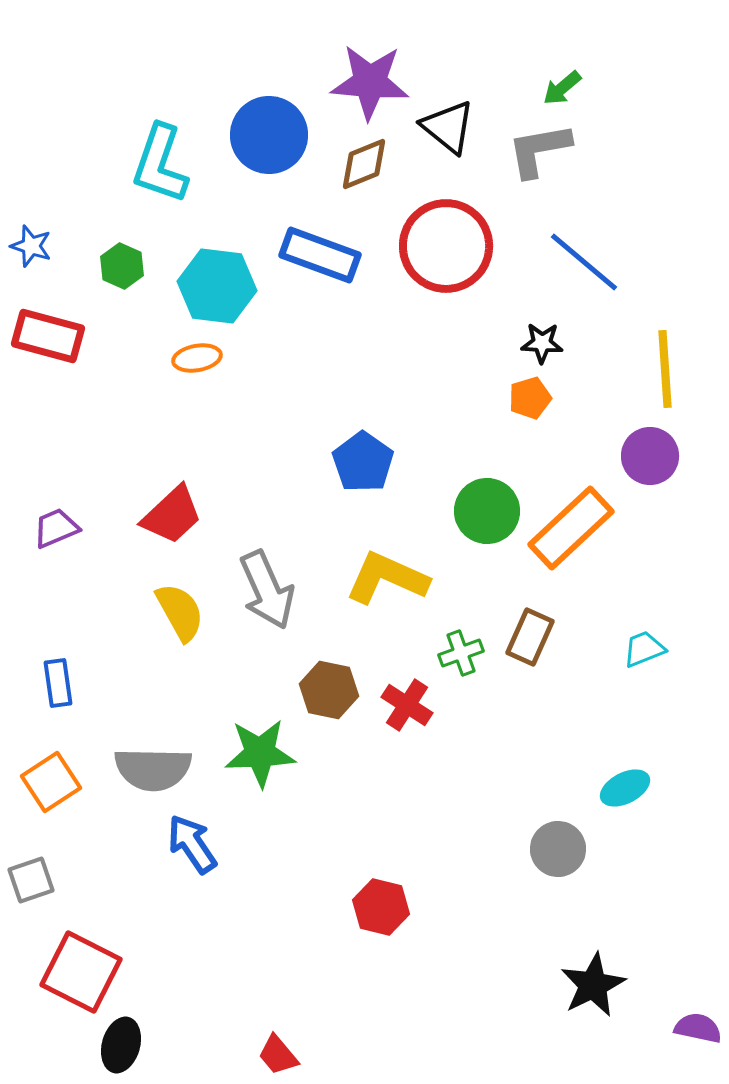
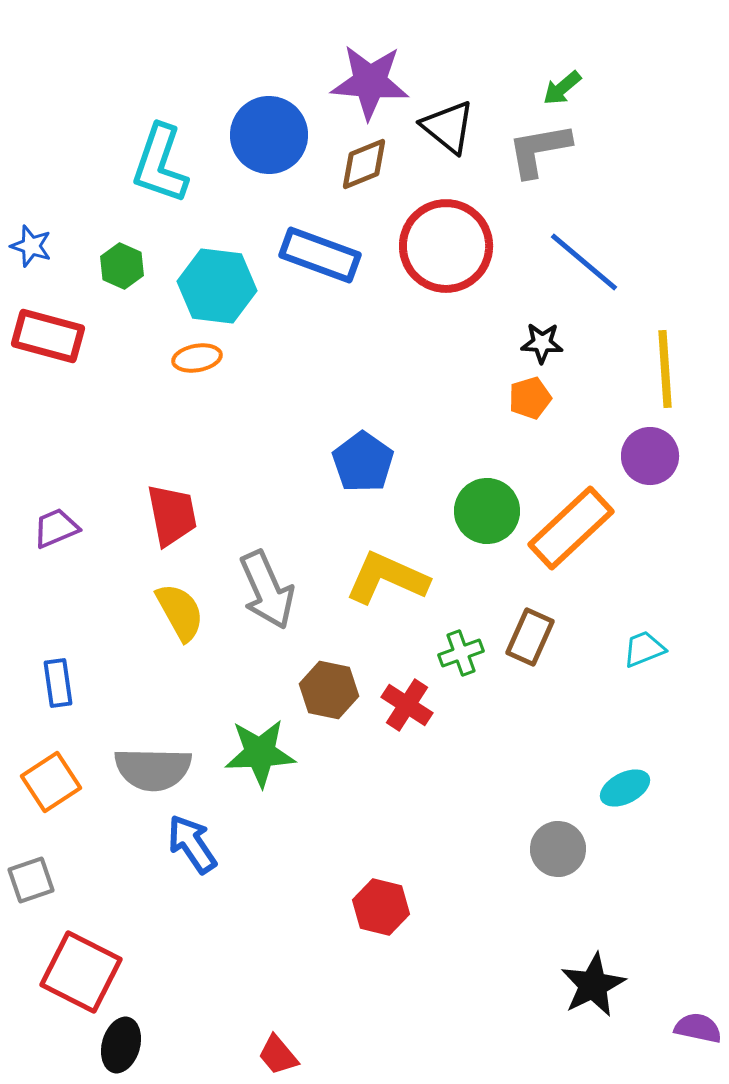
red trapezoid at (172, 515): rotated 58 degrees counterclockwise
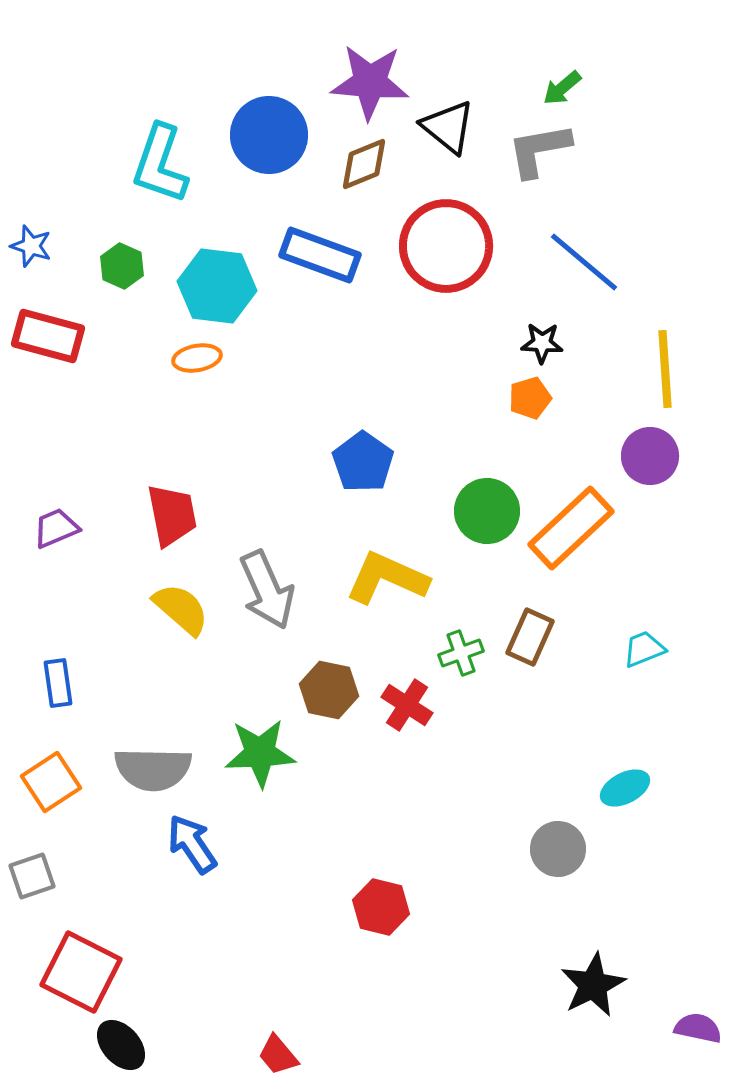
yellow semicircle at (180, 612): moved 1 px right, 3 px up; rotated 20 degrees counterclockwise
gray square at (31, 880): moved 1 px right, 4 px up
black ellipse at (121, 1045): rotated 58 degrees counterclockwise
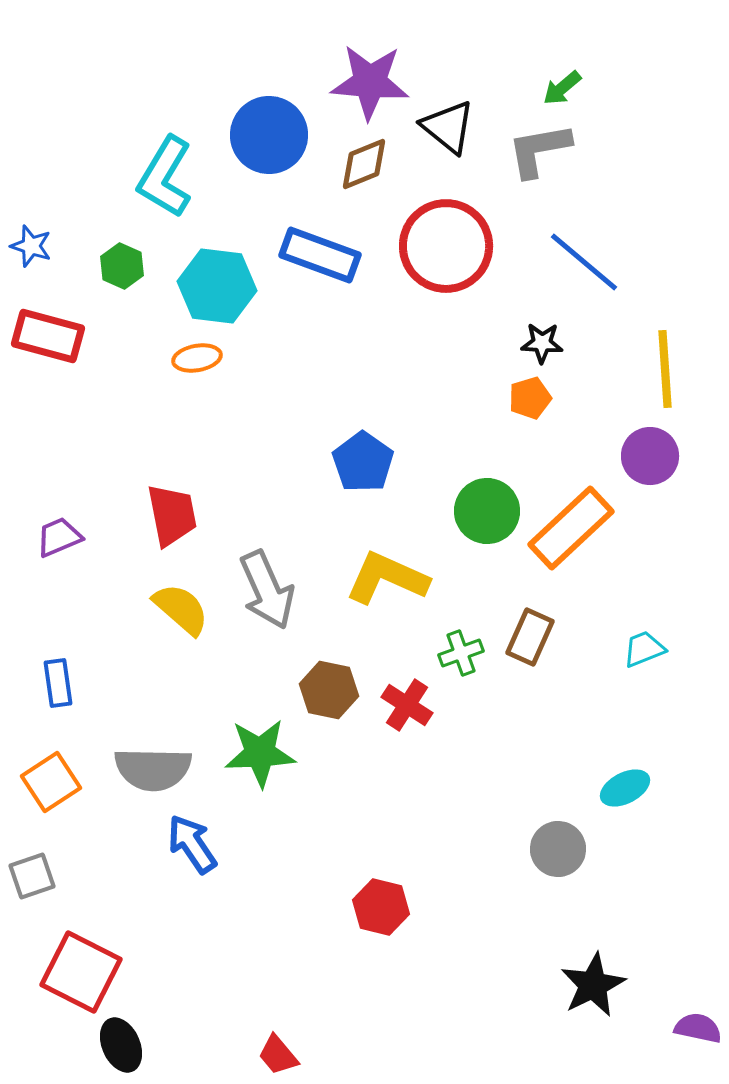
cyan L-shape at (160, 164): moved 5 px right, 13 px down; rotated 12 degrees clockwise
purple trapezoid at (56, 528): moved 3 px right, 9 px down
black ellipse at (121, 1045): rotated 18 degrees clockwise
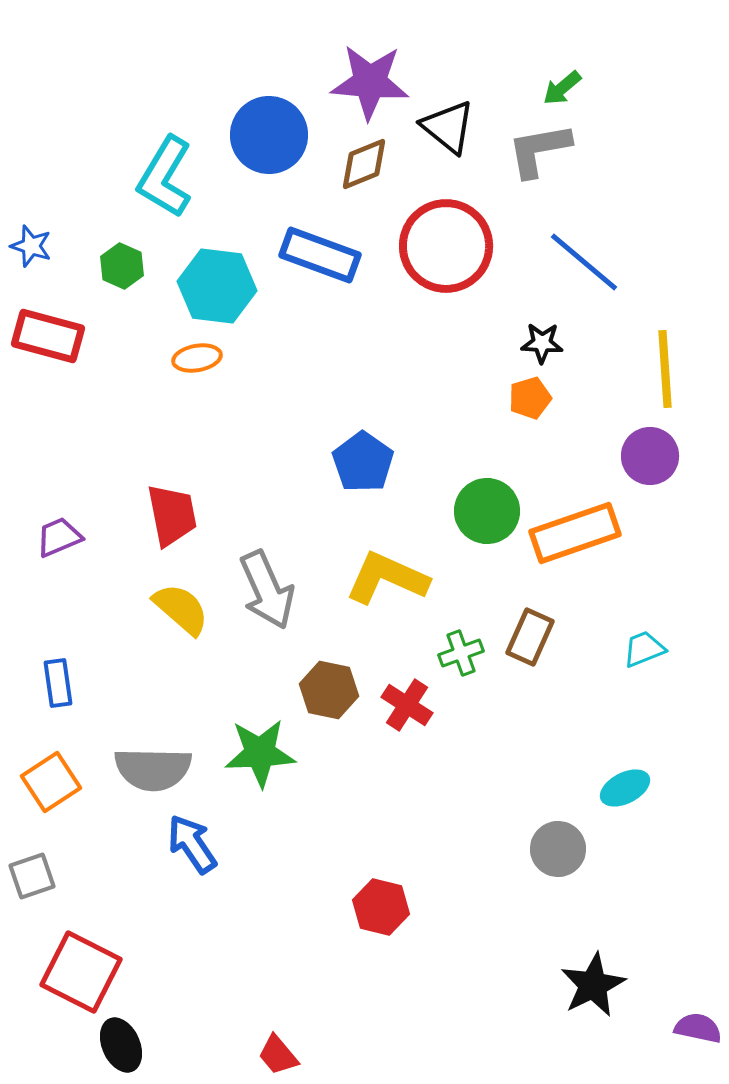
orange rectangle at (571, 528): moved 4 px right, 5 px down; rotated 24 degrees clockwise
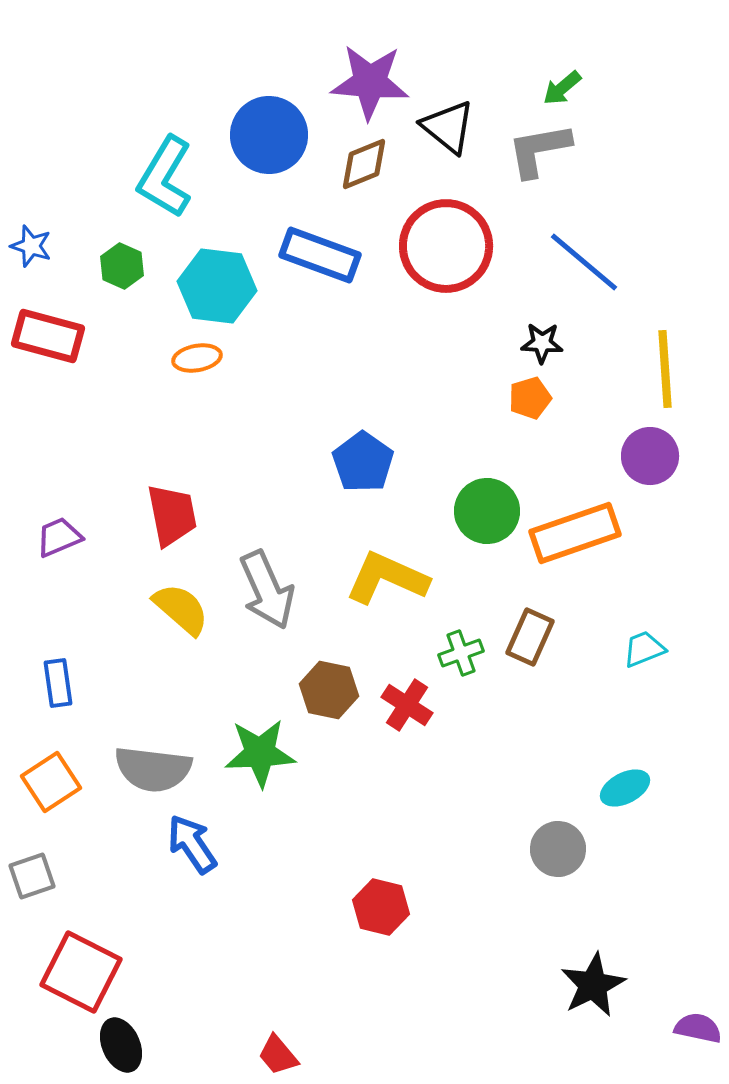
gray semicircle at (153, 769): rotated 6 degrees clockwise
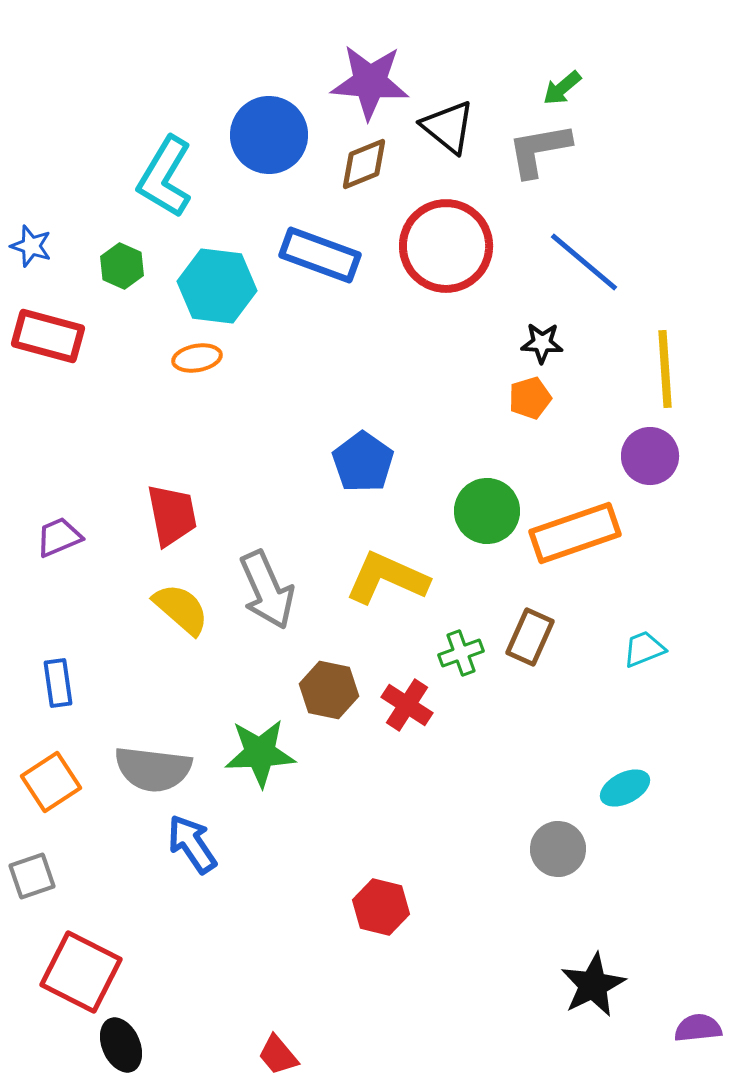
purple semicircle at (698, 1028): rotated 18 degrees counterclockwise
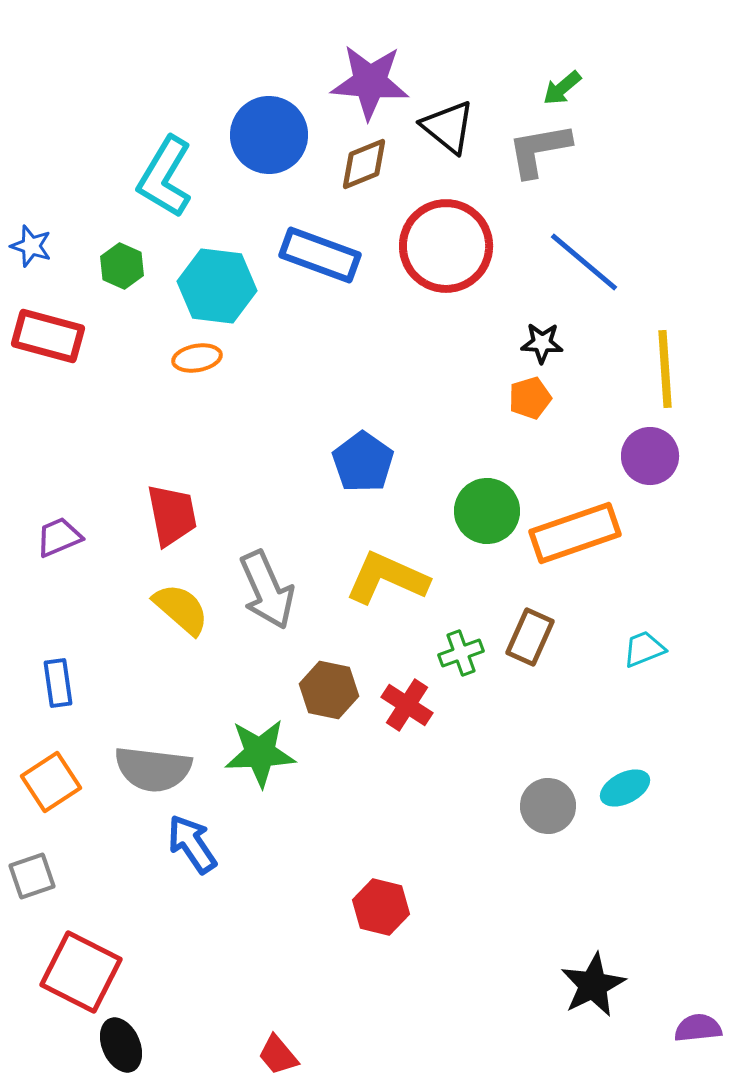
gray circle at (558, 849): moved 10 px left, 43 px up
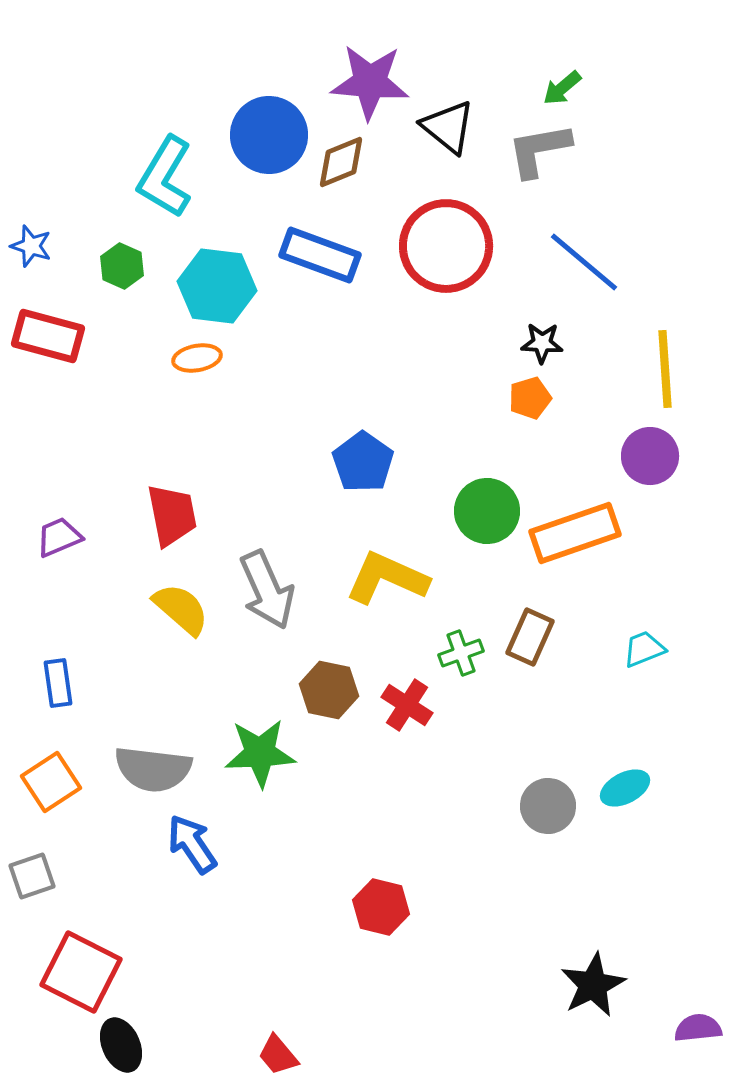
brown diamond at (364, 164): moved 23 px left, 2 px up
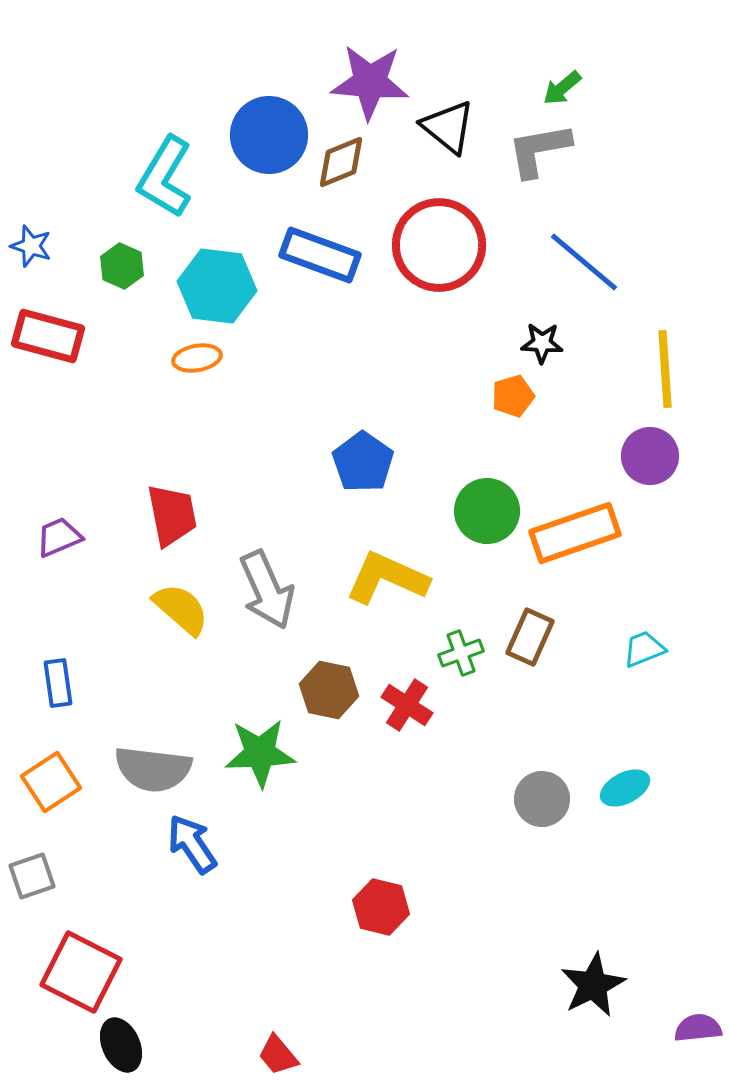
red circle at (446, 246): moved 7 px left, 1 px up
orange pentagon at (530, 398): moved 17 px left, 2 px up
gray circle at (548, 806): moved 6 px left, 7 px up
